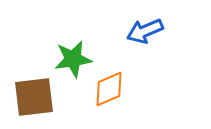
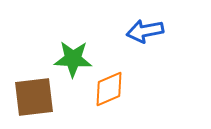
blue arrow: rotated 12 degrees clockwise
green star: rotated 12 degrees clockwise
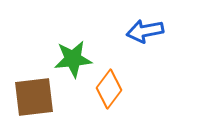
green star: rotated 9 degrees counterclockwise
orange diamond: rotated 30 degrees counterclockwise
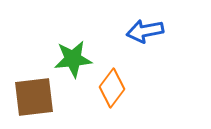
orange diamond: moved 3 px right, 1 px up
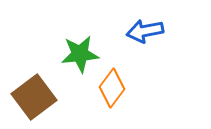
green star: moved 7 px right, 5 px up
brown square: rotated 30 degrees counterclockwise
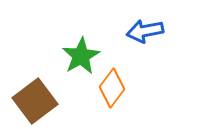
green star: moved 1 px right, 2 px down; rotated 24 degrees counterclockwise
brown square: moved 1 px right, 4 px down
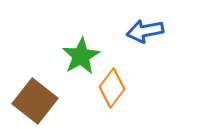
brown square: rotated 15 degrees counterclockwise
